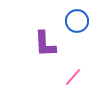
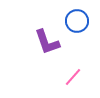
purple L-shape: moved 2 px right, 2 px up; rotated 16 degrees counterclockwise
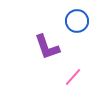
purple L-shape: moved 5 px down
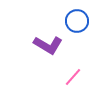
purple L-shape: moved 1 px right, 2 px up; rotated 40 degrees counterclockwise
